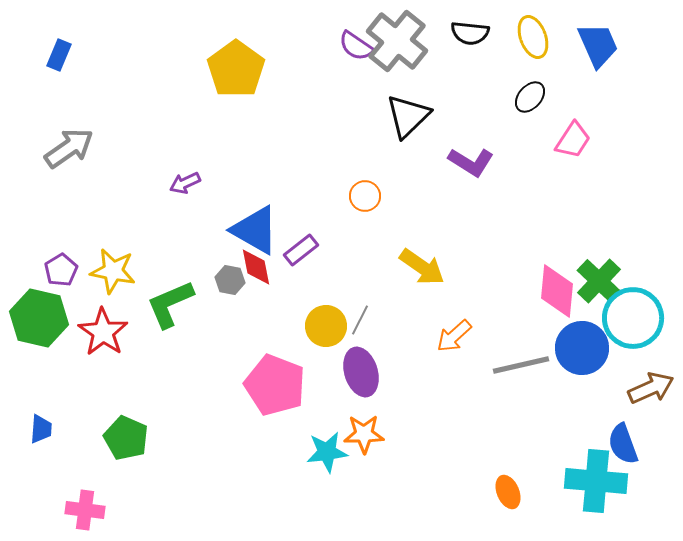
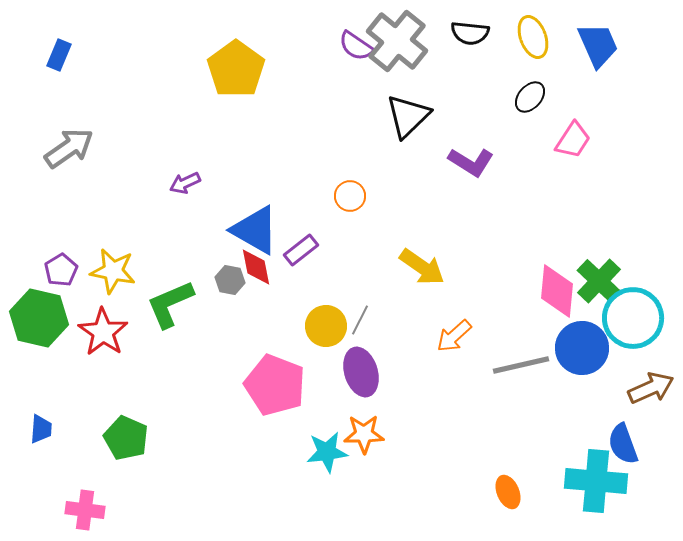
orange circle at (365, 196): moved 15 px left
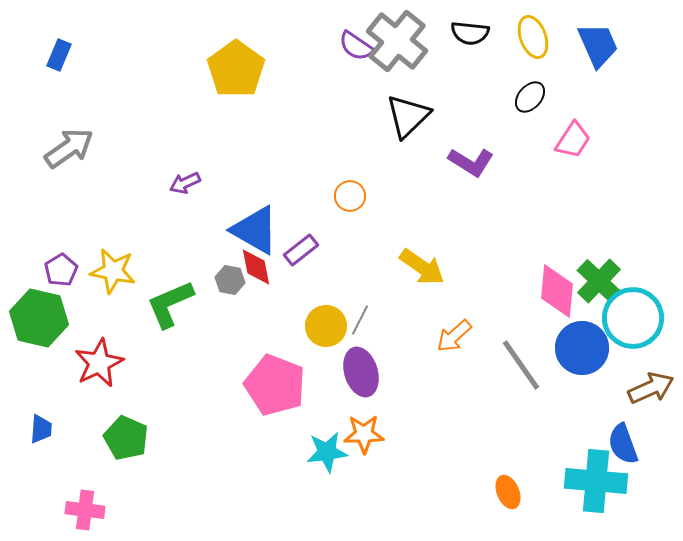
red star at (103, 332): moved 4 px left, 31 px down; rotated 12 degrees clockwise
gray line at (521, 365): rotated 68 degrees clockwise
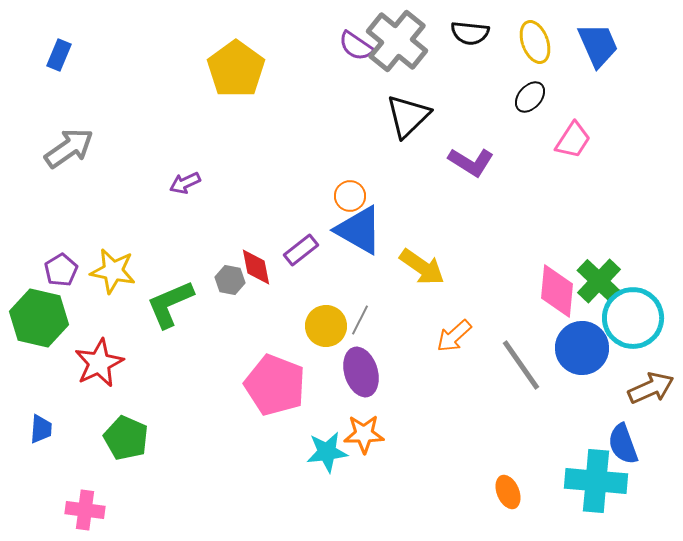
yellow ellipse at (533, 37): moved 2 px right, 5 px down
blue triangle at (255, 230): moved 104 px right
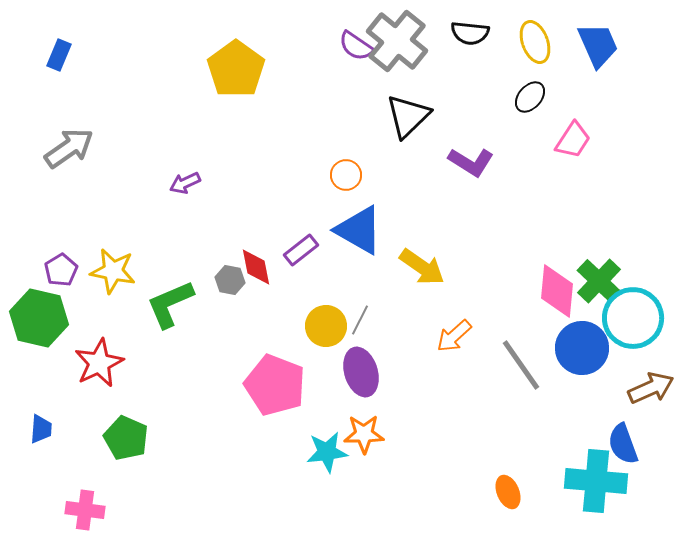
orange circle at (350, 196): moved 4 px left, 21 px up
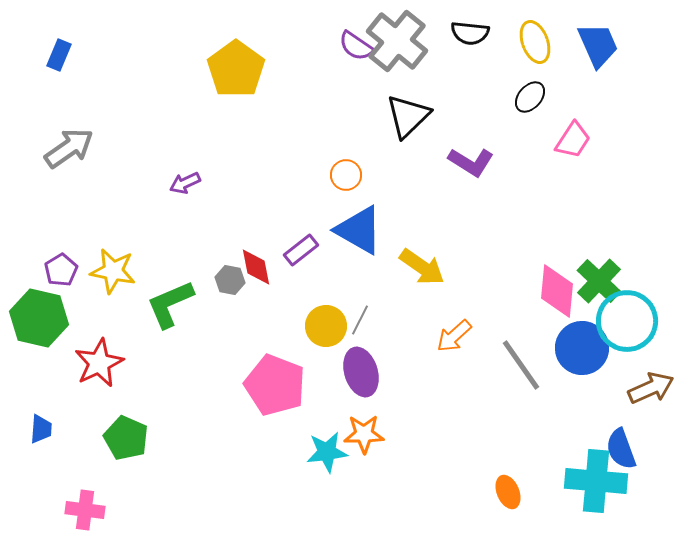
cyan circle at (633, 318): moved 6 px left, 3 px down
blue semicircle at (623, 444): moved 2 px left, 5 px down
